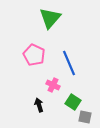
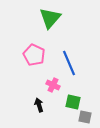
green square: rotated 21 degrees counterclockwise
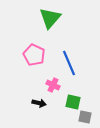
black arrow: moved 2 px up; rotated 120 degrees clockwise
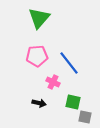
green triangle: moved 11 px left
pink pentagon: moved 3 px right, 1 px down; rotated 30 degrees counterclockwise
blue line: rotated 15 degrees counterclockwise
pink cross: moved 3 px up
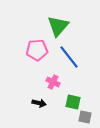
green triangle: moved 19 px right, 8 px down
pink pentagon: moved 6 px up
blue line: moved 6 px up
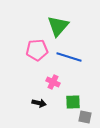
blue line: rotated 35 degrees counterclockwise
green square: rotated 14 degrees counterclockwise
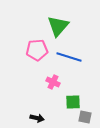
black arrow: moved 2 px left, 15 px down
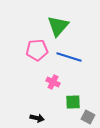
gray square: moved 3 px right; rotated 16 degrees clockwise
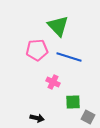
green triangle: rotated 25 degrees counterclockwise
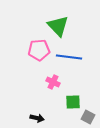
pink pentagon: moved 2 px right
blue line: rotated 10 degrees counterclockwise
